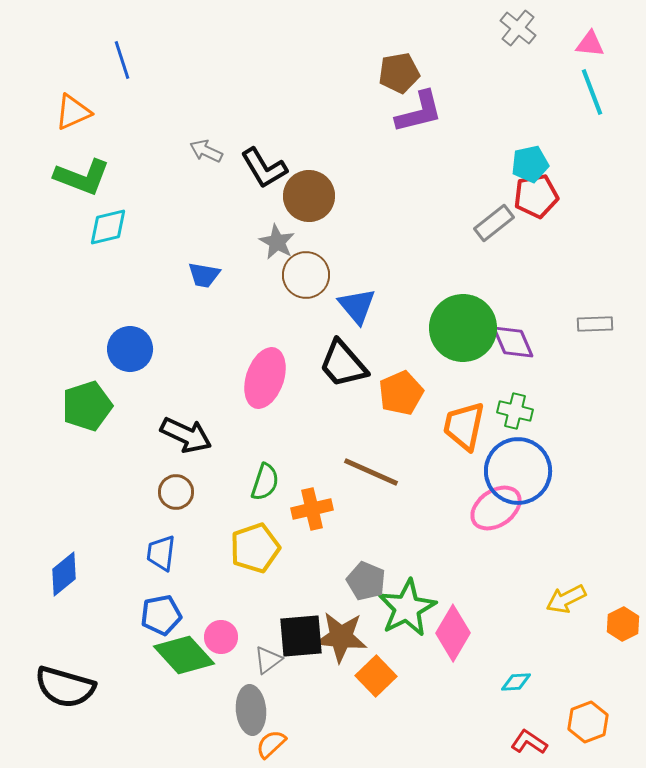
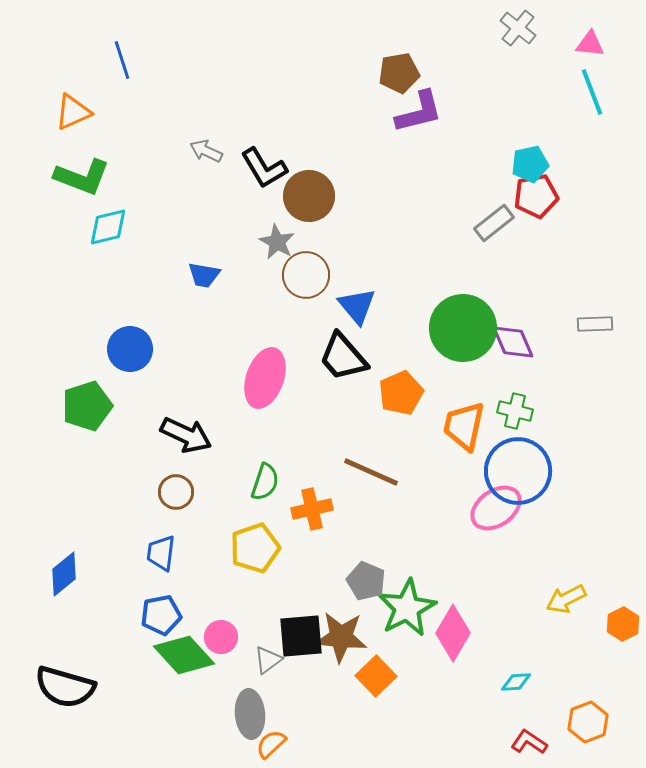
black trapezoid at (343, 364): moved 7 px up
gray ellipse at (251, 710): moved 1 px left, 4 px down
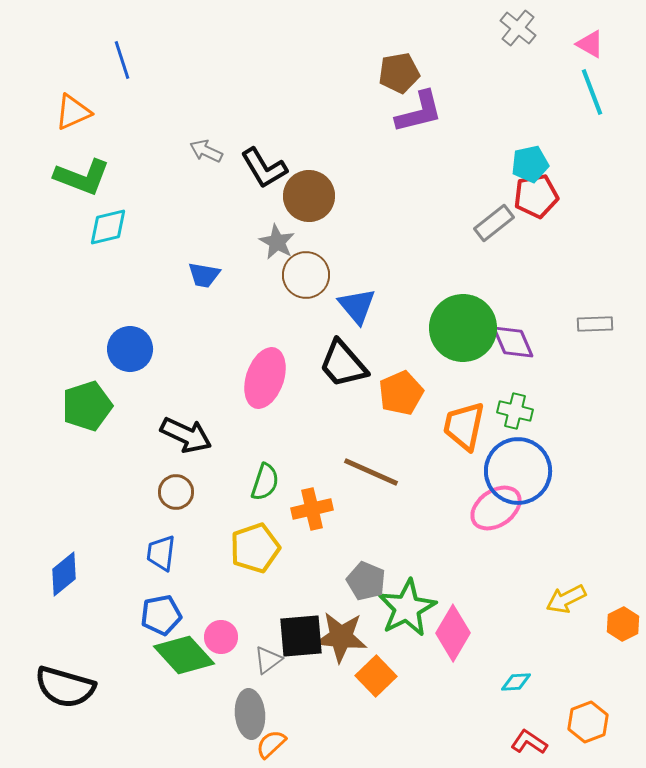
pink triangle at (590, 44): rotated 24 degrees clockwise
black trapezoid at (343, 357): moved 7 px down
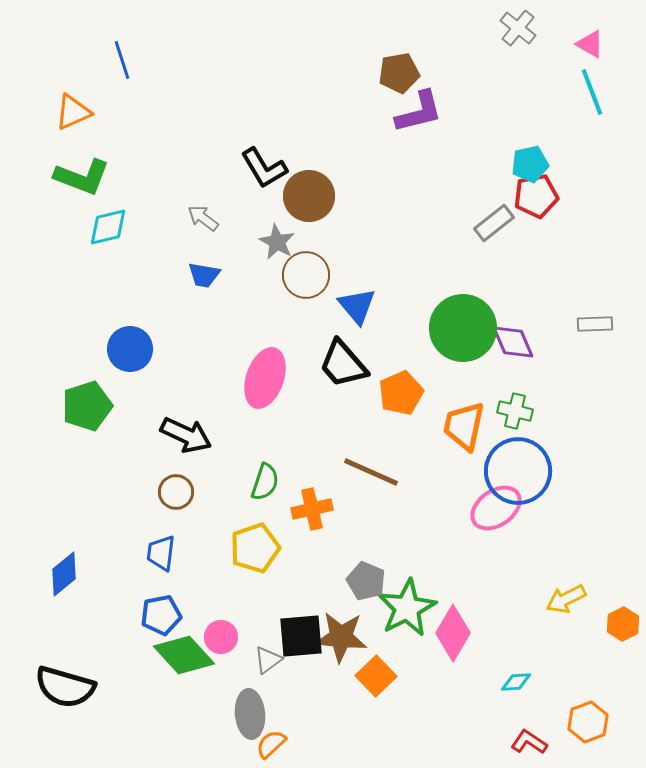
gray arrow at (206, 151): moved 3 px left, 67 px down; rotated 12 degrees clockwise
